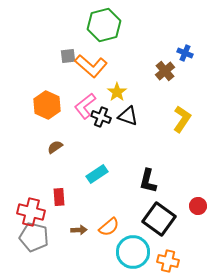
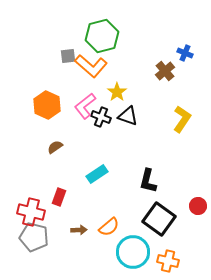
green hexagon: moved 2 px left, 11 px down
red rectangle: rotated 24 degrees clockwise
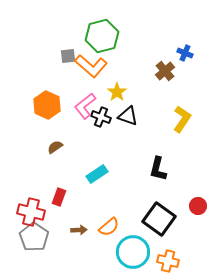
black L-shape: moved 10 px right, 12 px up
gray pentagon: rotated 20 degrees clockwise
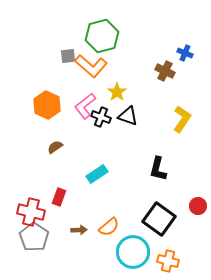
brown cross: rotated 24 degrees counterclockwise
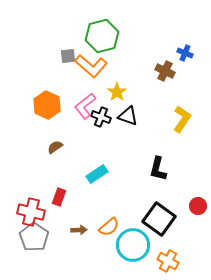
cyan circle: moved 7 px up
orange cross: rotated 15 degrees clockwise
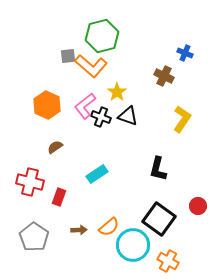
brown cross: moved 1 px left, 5 px down
red cross: moved 1 px left, 30 px up
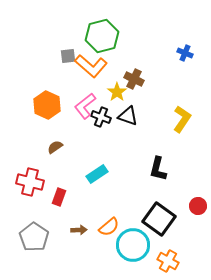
brown cross: moved 30 px left, 3 px down
